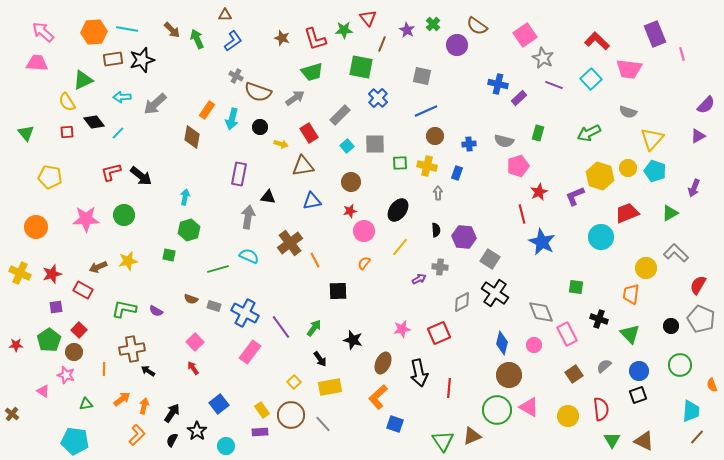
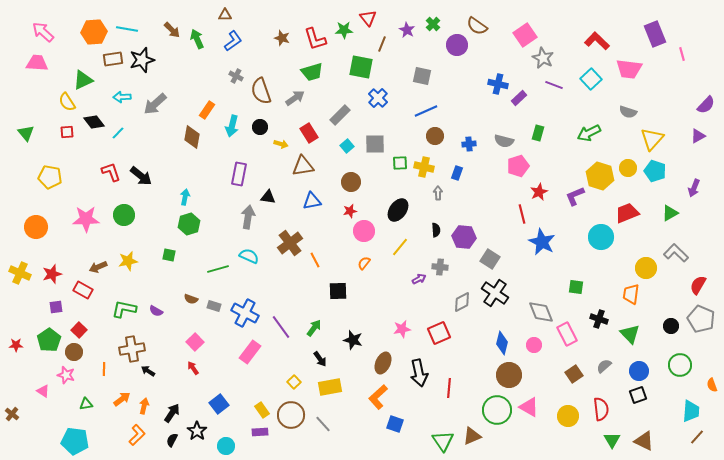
brown semicircle at (258, 92): moved 3 px right, 1 px up; rotated 52 degrees clockwise
cyan arrow at (232, 119): moved 7 px down
yellow cross at (427, 166): moved 3 px left, 1 px down
red L-shape at (111, 172): rotated 85 degrees clockwise
green hexagon at (189, 230): moved 6 px up
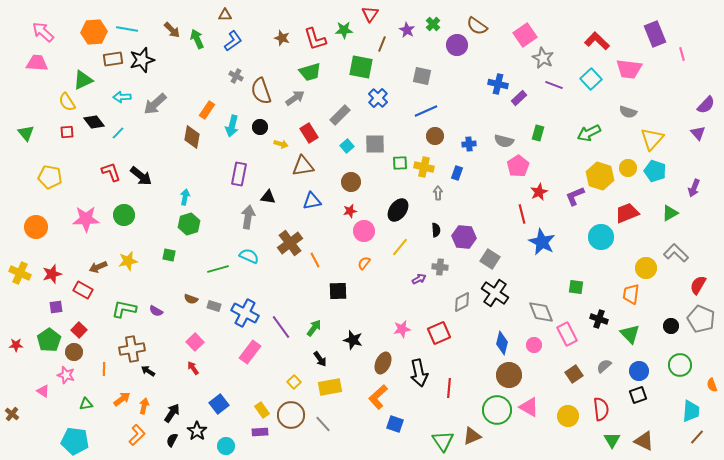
red triangle at (368, 18): moved 2 px right, 4 px up; rotated 12 degrees clockwise
green trapezoid at (312, 72): moved 2 px left
purple triangle at (698, 136): moved 3 px up; rotated 42 degrees counterclockwise
pink pentagon at (518, 166): rotated 15 degrees counterclockwise
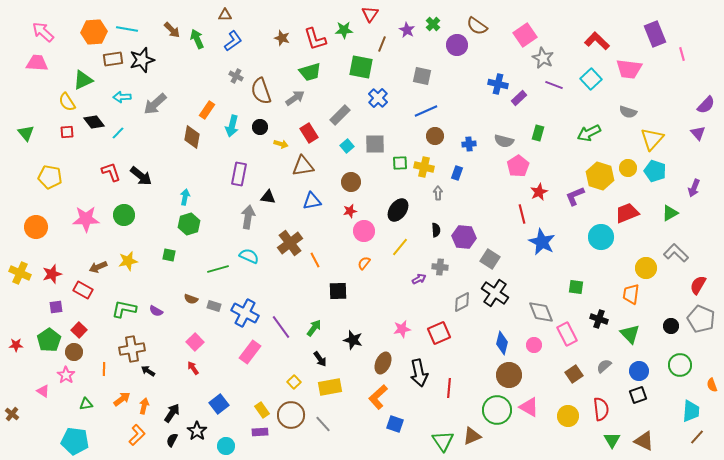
pink star at (66, 375): rotated 18 degrees clockwise
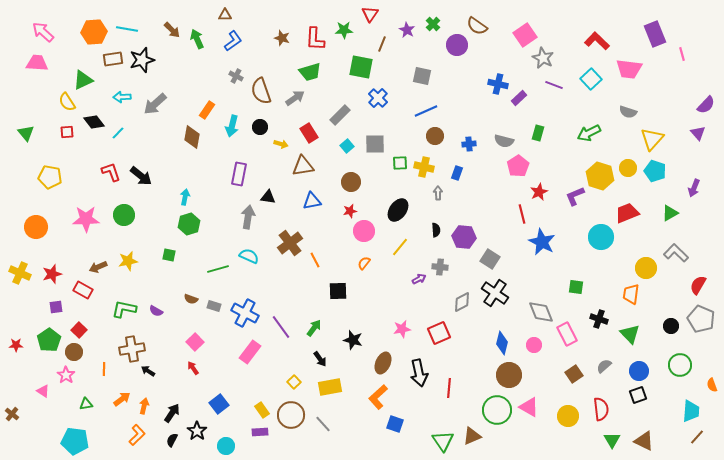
red L-shape at (315, 39): rotated 20 degrees clockwise
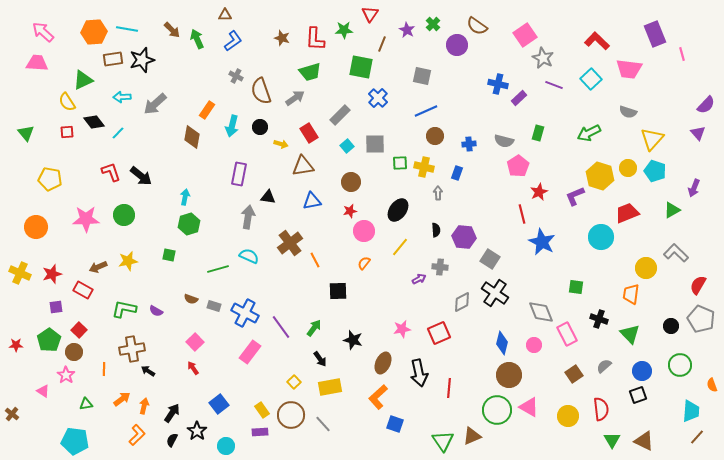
yellow pentagon at (50, 177): moved 2 px down
green triangle at (670, 213): moved 2 px right, 3 px up
blue circle at (639, 371): moved 3 px right
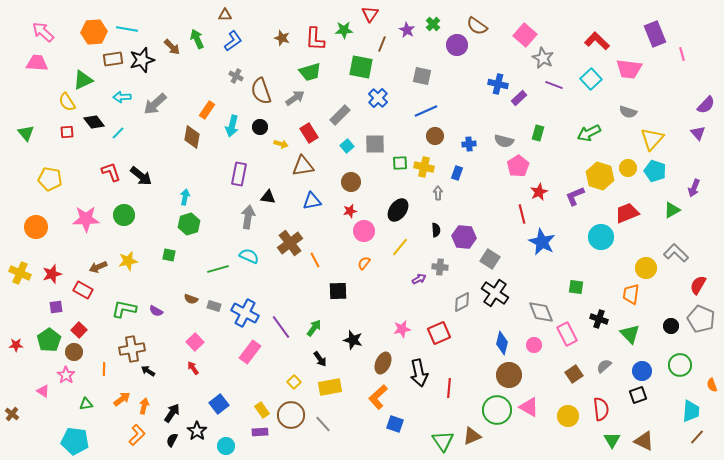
brown arrow at (172, 30): moved 17 px down
pink square at (525, 35): rotated 15 degrees counterclockwise
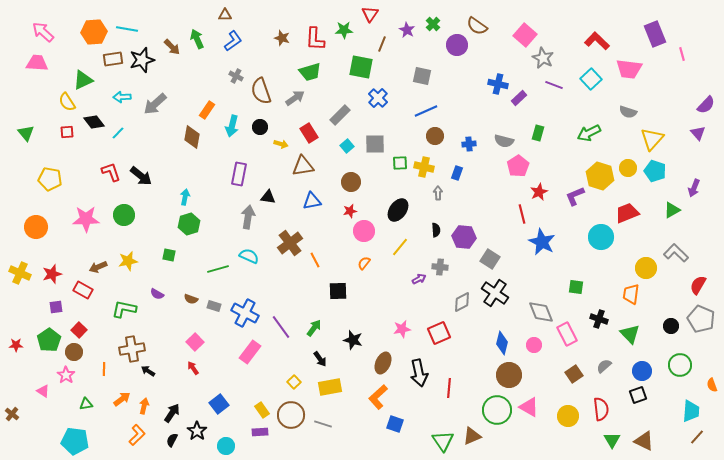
purple semicircle at (156, 311): moved 1 px right, 17 px up
gray line at (323, 424): rotated 30 degrees counterclockwise
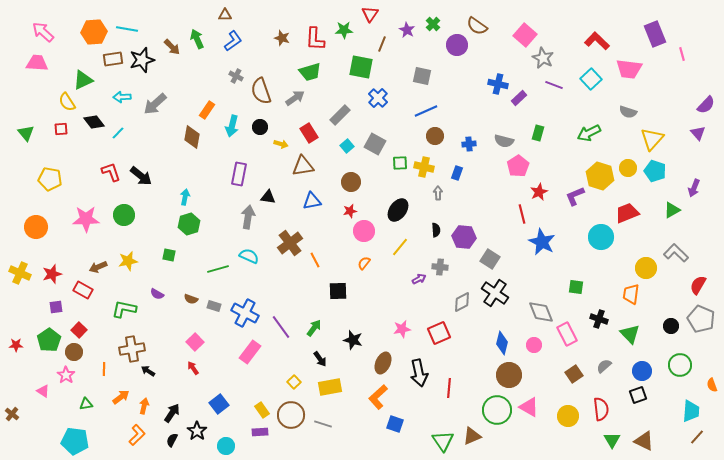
red square at (67, 132): moved 6 px left, 3 px up
gray square at (375, 144): rotated 30 degrees clockwise
orange arrow at (122, 399): moved 1 px left, 2 px up
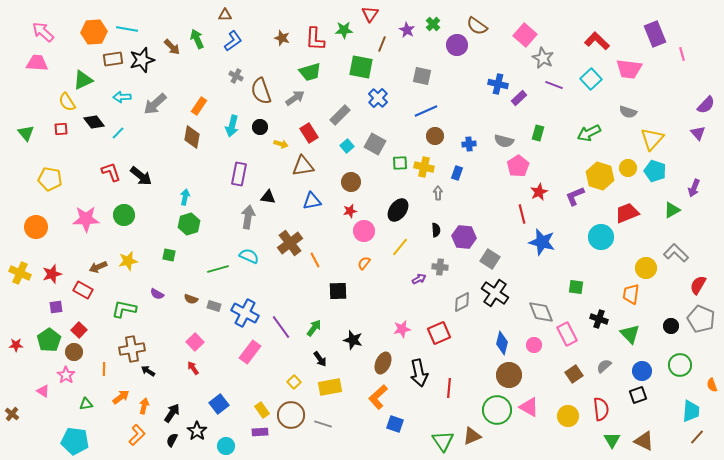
orange rectangle at (207, 110): moved 8 px left, 4 px up
blue star at (542, 242): rotated 12 degrees counterclockwise
